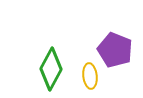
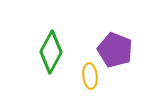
green diamond: moved 17 px up
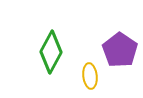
purple pentagon: moved 5 px right; rotated 12 degrees clockwise
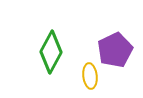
purple pentagon: moved 5 px left; rotated 12 degrees clockwise
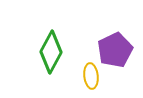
yellow ellipse: moved 1 px right
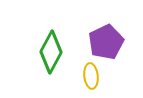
purple pentagon: moved 9 px left, 8 px up
